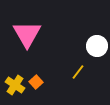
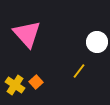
pink triangle: rotated 12 degrees counterclockwise
white circle: moved 4 px up
yellow line: moved 1 px right, 1 px up
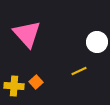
yellow line: rotated 28 degrees clockwise
yellow cross: moved 1 px left, 1 px down; rotated 30 degrees counterclockwise
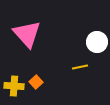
yellow line: moved 1 px right, 4 px up; rotated 14 degrees clockwise
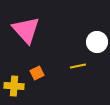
pink triangle: moved 1 px left, 4 px up
yellow line: moved 2 px left, 1 px up
orange square: moved 1 px right, 9 px up; rotated 16 degrees clockwise
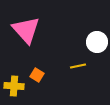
orange square: moved 2 px down; rotated 32 degrees counterclockwise
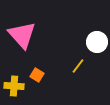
pink triangle: moved 4 px left, 5 px down
yellow line: rotated 42 degrees counterclockwise
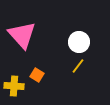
white circle: moved 18 px left
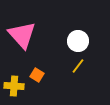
white circle: moved 1 px left, 1 px up
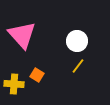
white circle: moved 1 px left
yellow cross: moved 2 px up
